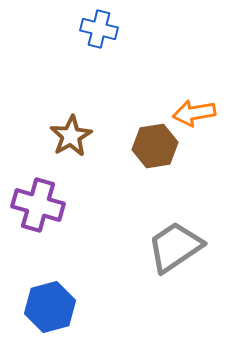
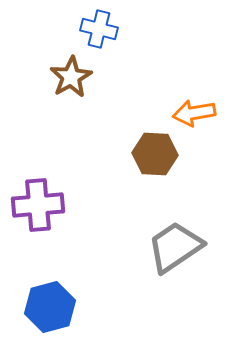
brown star: moved 59 px up
brown hexagon: moved 8 px down; rotated 12 degrees clockwise
purple cross: rotated 21 degrees counterclockwise
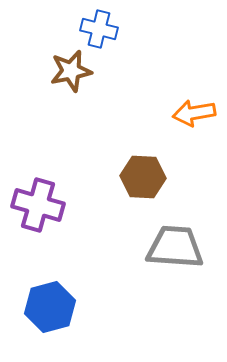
brown star: moved 6 px up; rotated 18 degrees clockwise
brown hexagon: moved 12 px left, 23 px down
purple cross: rotated 21 degrees clockwise
gray trapezoid: rotated 38 degrees clockwise
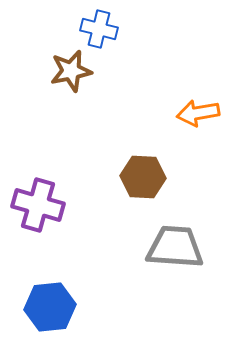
orange arrow: moved 4 px right
blue hexagon: rotated 9 degrees clockwise
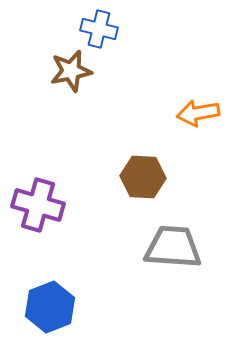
gray trapezoid: moved 2 px left
blue hexagon: rotated 15 degrees counterclockwise
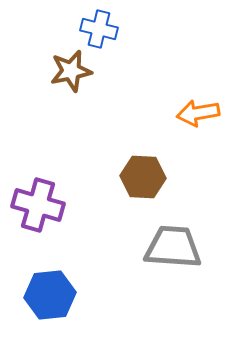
blue hexagon: moved 12 px up; rotated 15 degrees clockwise
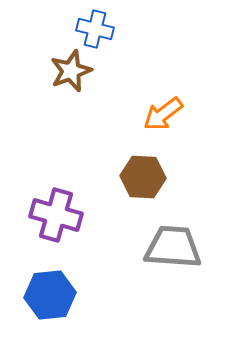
blue cross: moved 4 px left
brown star: rotated 9 degrees counterclockwise
orange arrow: moved 35 px left, 1 px down; rotated 27 degrees counterclockwise
purple cross: moved 18 px right, 10 px down
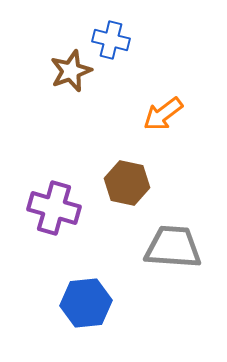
blue cross: moved 16 px right, 11 px down
brown hexagon: moved 16 px left, 6 px down; rotated 9 degrees clockwise
purple cross: moved 2 px left, 7 px up
blue hexagon: moved 36 px right, 8 px down
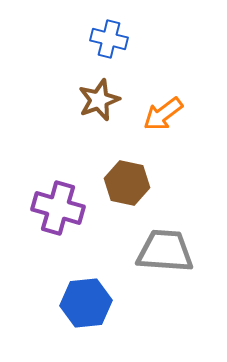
blue cross: moved 2 px left, 1 px up
brown star: moved 28 px right, 29 px down
purple cross: moved 4 px right
gray trapezoid: moved 8 px left, 4 px down
